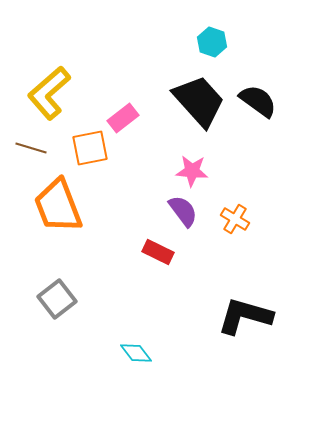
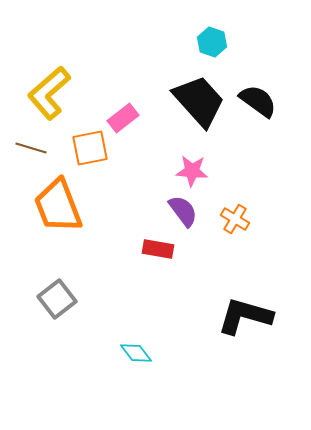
red rectangle: moved 3 px up; rotated 16 degrees counterclockwise
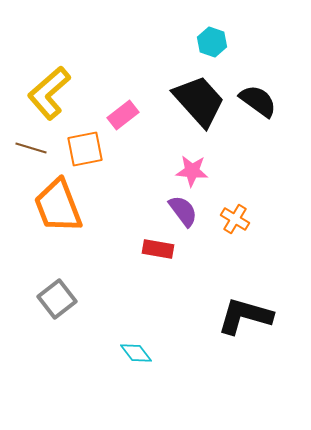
pink rectangle: moved 3 px up
orange square: moved 5 px left, 1 px down
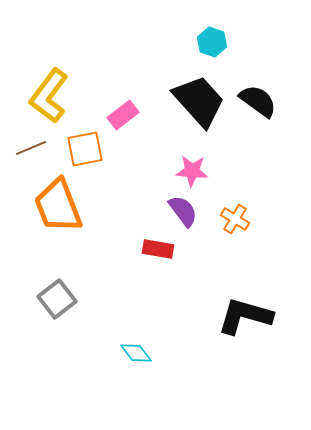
yellow L-shape: moved 3 px down; rotated 12 degrees counterclockwise
brown line: rotated 40 degrees counterclockwise
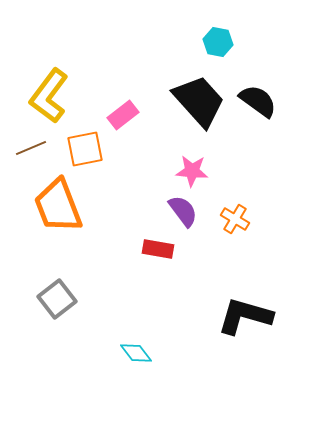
cyan hexagon: moved 6 px right; rotated 8 degrees counterclockwise
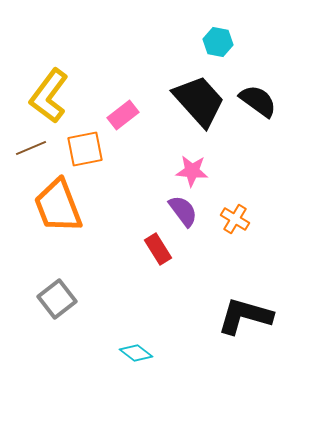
red rectangle: rotated 48 degrees clockwise
cyan diamond: rotated 16 degrees counterclockwise
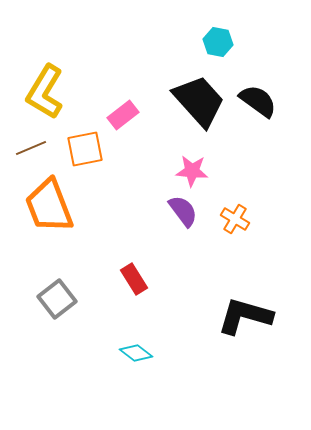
yellow L-shape: moved 4 px left, 4 px up; rotated 6 degrees counterclockwise
orange trapezoid: moved 9 px left
red rectangle: moved 24 px left, 30 px down
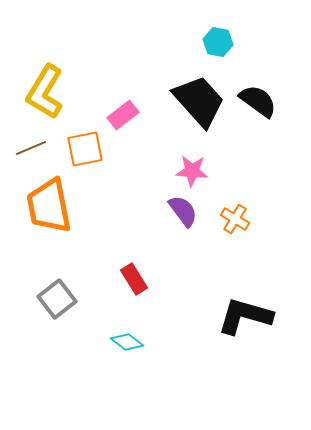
orange trapezoid: rotated 10 degrees clockwise
cyan diamond: moved 9 px left, 11 px up
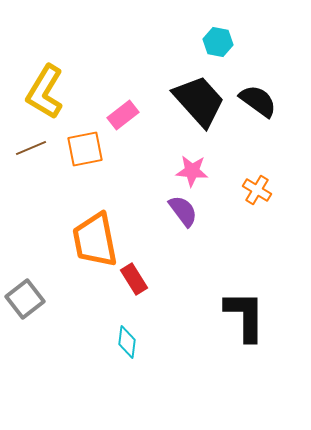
orange trapezoid: moved 46 px right, 34 px down
orange cross: moved 22 px right, 29 px up
gray square: moved 32 px left
black L-shape: rotated 74 degrees clockwise
cyan diamond: rotated 60 degrees clockwise
